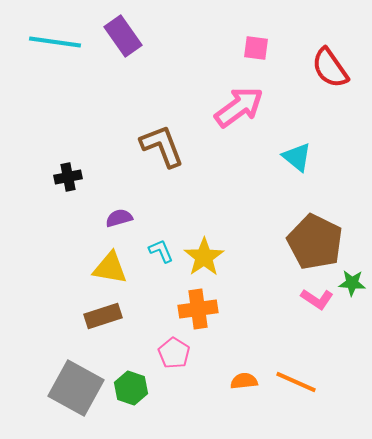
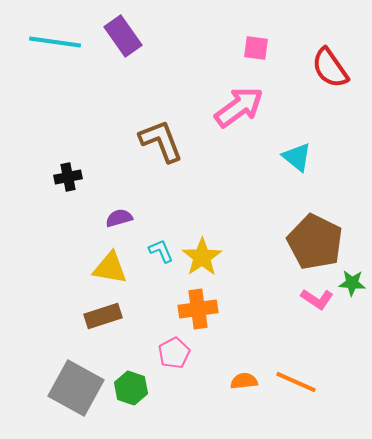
brown L-shape: moved 1 px left, 5 px up
yellow star: moved 2 px left
pink pentagon: rotated 12 degrees clockwise
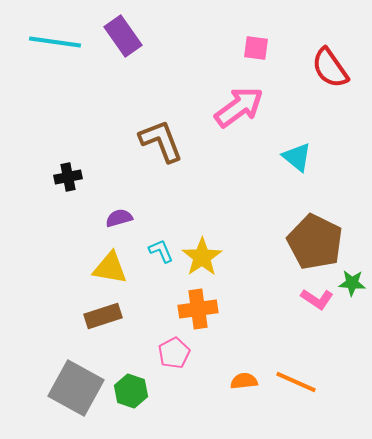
green hexagon: moved 3 px down
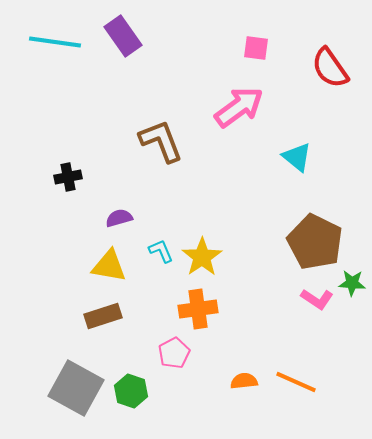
yellow triangle: moved 1 px left, 2 px up
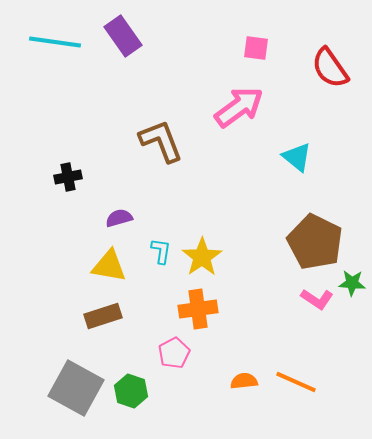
cyan L-shape: rotated 32 degrees clockwise
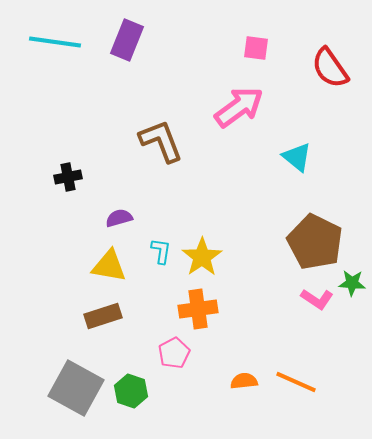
purple rectangle: moved 4 px right, 4 px down; rotated 57 degrees clockwise
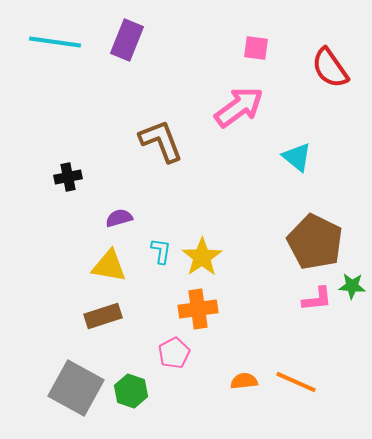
green star: moved 3 px down
pink L-shape: rotated 40 degrees counterclockwise
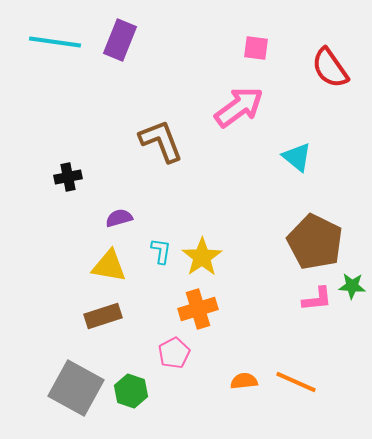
purple rectangle: moved 7 px left
orange cross: rotated 9 degrees counterclockwise
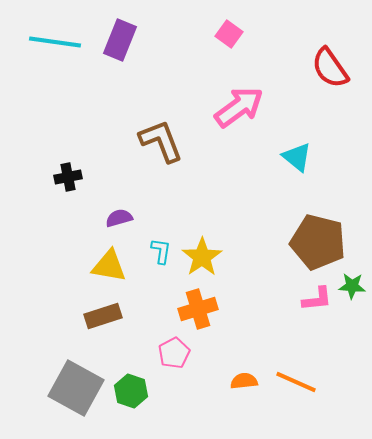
pink square: moved 27 px left, 14 px up; rotated 28 degrees clockwise
brown pentagon: moved 3 px right; rotated 12 degrees counterclockwise
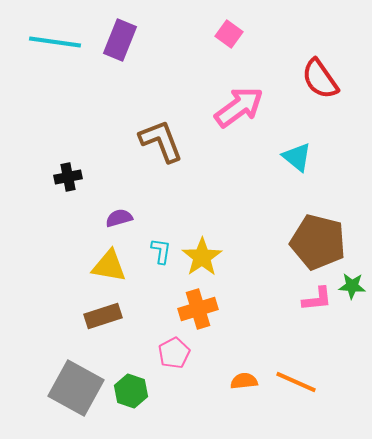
red semicircle: moved 10 px left, 11 px down
